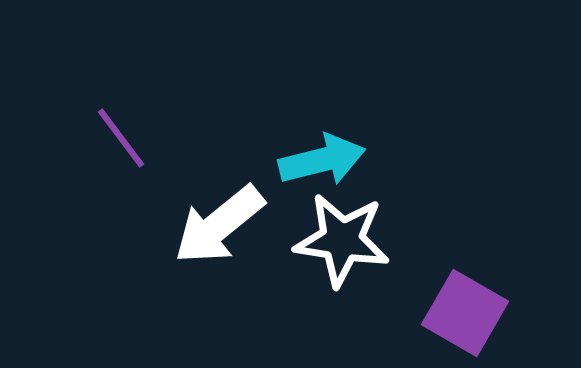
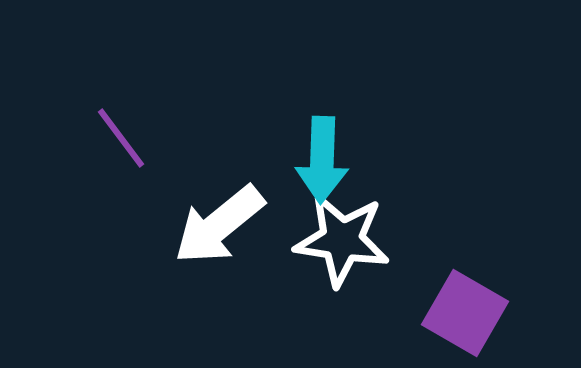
cyan arrow: rotated 106 degrees clockwise
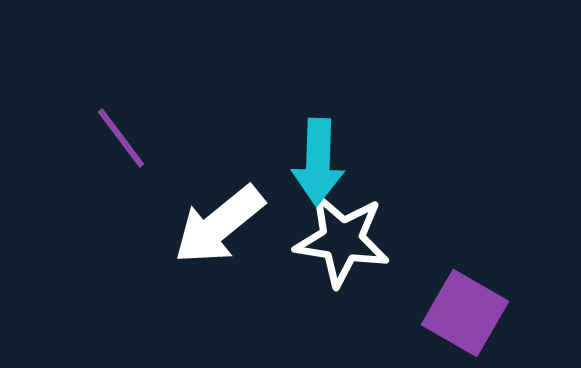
cyan arrow: moved 4 px left, 2 px down
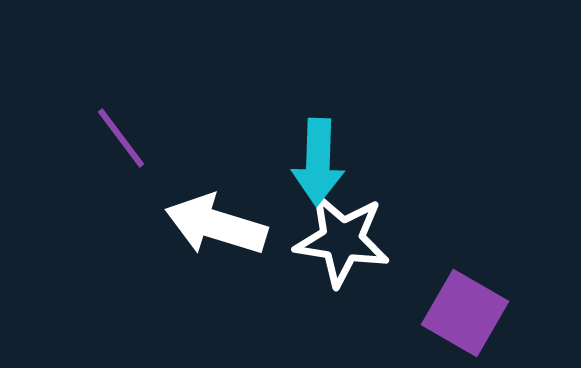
white arrow: moved 3 px left; rotated 56 degrees clockwise
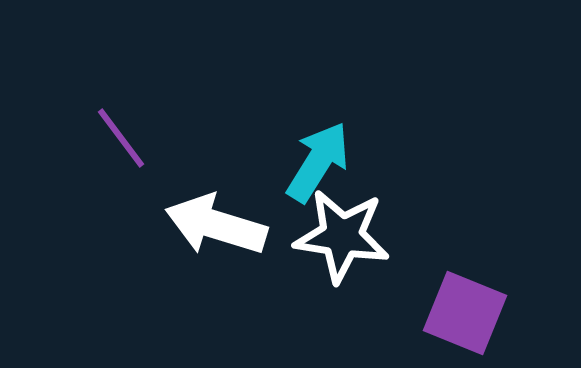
cyan arrow: rotated 150 degrees counterclockwise
white star: moved 4 px up
purple square: rotated 8 degrees counterclockwise
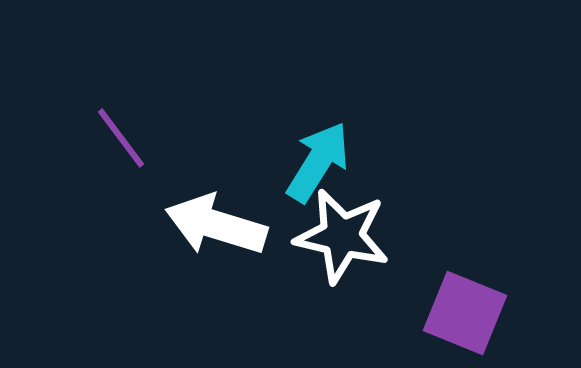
white star: rotated 4 degrees clockwise
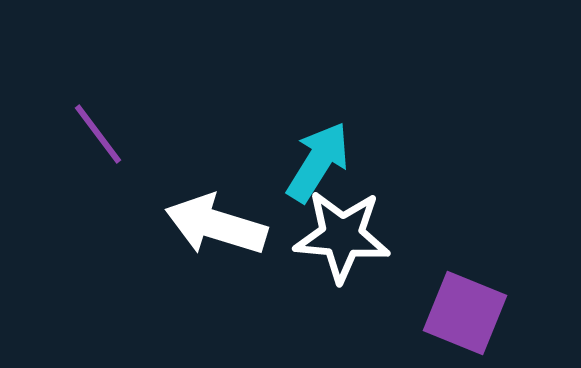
purple line: moved 23 px left, 4 px up
white star: rotated 8 degrees counterclockwise
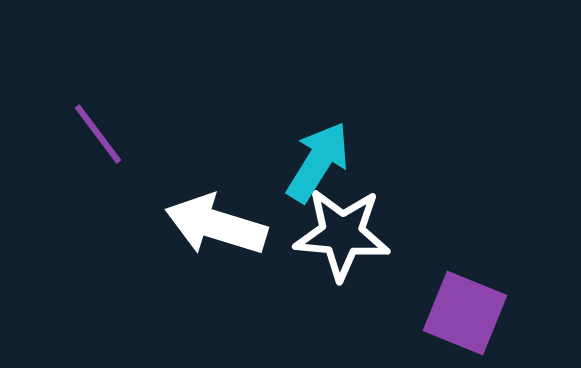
white star: moved 2 px up
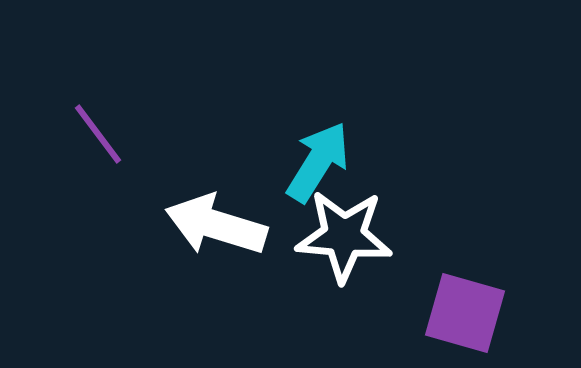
white star: moved 2 px right, 2 px down
purple square: rotated 6 degrees counterclockwise
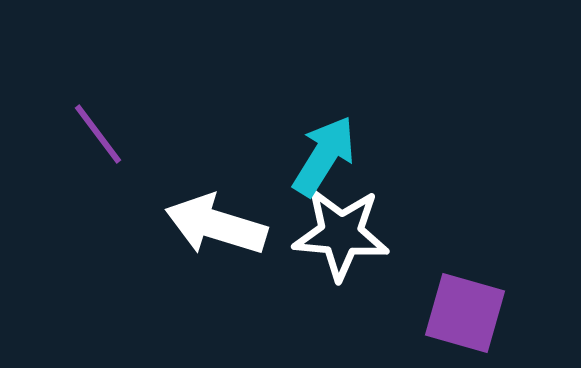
cyan arrow: moved 6 px right, 6 px up
white star: moved 3 px left, 2 px up
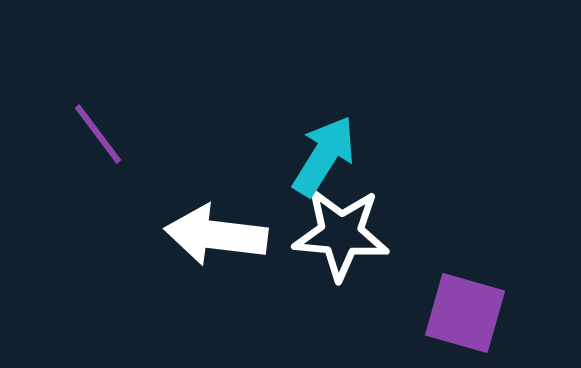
white arrow: moved 10 px down; rotated 10 degrees counterclockwise
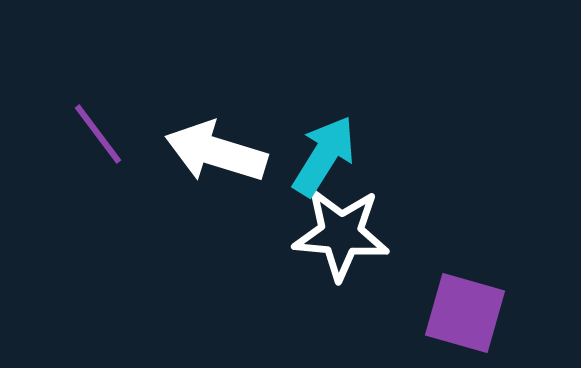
white arrow: moved 83 px up; rotated 10 degrees clockwise
